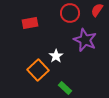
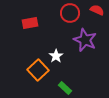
red semicircle: rotated 80 degrees clockwise
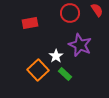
red semicircle: rotated 32 degrees clockwise
purple star: moved 5 px left, 5 px down
green rectangle: moved 14 px up
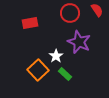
purple star: moved 1 px left, 3 px up
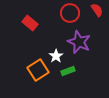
red rectangle: rotated 49 degrees clockwise
orange square: rotated 10 degrees clockwise
green rectangle: moved 3 px right, 3 px up; rotated 64 degrees counterclockwise
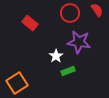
purple star: rotated 15 degrees counterclockwise
orange square: moved 21 px left, 13 px down
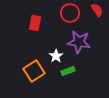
red rectangle: moved 5 px right; rotated 63 degrees clockwise
orange square: moved 17 px right, 12 px up
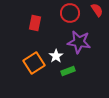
orange square: moved 8 px up
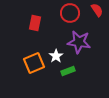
orange square: rotated 10 degrees clockwise
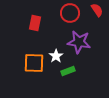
orange square: rotated 25 degrees clockwise
